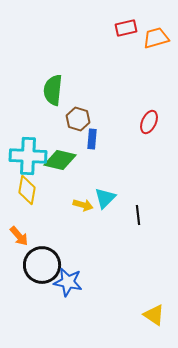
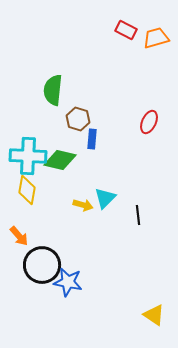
red rectangle: moved 2 px down; rotated 40 degrees clockwise
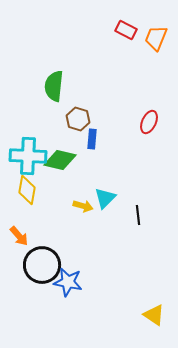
orange trapezoid: rotated 52 degrees counterclockwise
green semicircle: moved 1 px right, 4 px up
yellow arrow: moved 1 px down
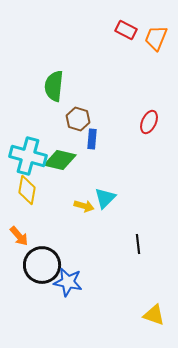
cyan cross: rotated 12 degrees clockwise
yellow arrow: moved 1 px right
black line: moved 29 px down
yellow triangle: rotated 15 degrees counterclockwise
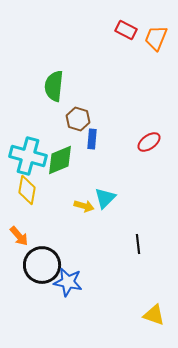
red ellipse: moved 20 px down; rotated 30 degrees clockwise
green diamond: rotated 36 degrees counterclockwise
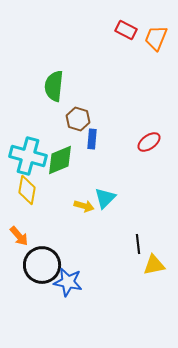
yellow triangle: moved 50 px up; rotated 30 degrees counterclockwise
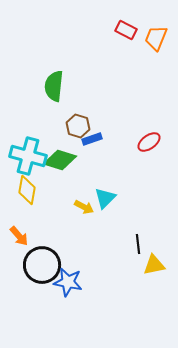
brown hexagon: moved 7 px down
blue rectangle: rotated 66 degrees clockwise
green diamond: rotated 40 degrees clockwise
yellow arrow: moved 1 px down; rotated 12 degrees clockwise
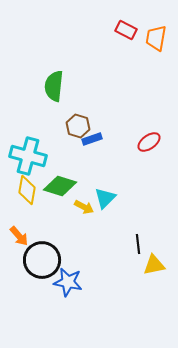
orange trapezoid: rotated 12 degrees counterclockwise
green diamond: moved 26 px down
black circle: moved 5 px up
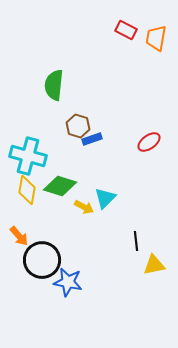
green semicircle: moved 1 px up
black line: moved 2 px left, 3 px up
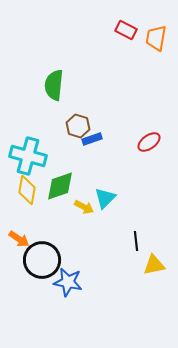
green diamond: rotated 36 degrees counterclockwise
orange arrow: moved 3 px down; rotated 15 degrees counterclockwise
